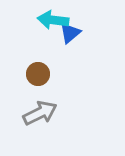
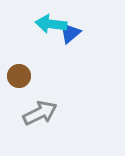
cyan arrow: moved 2 px left, 4 px down
brown circle: moved 19 px left, 2 px down
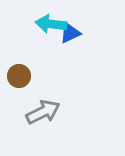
blue triangle: rotated 15 degrees clockwise
gray arrow: moved 3 px right, 1 px up
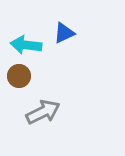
cyan arrow: moved 25 px left, 21 px down
blue triangle: moved 6 px left
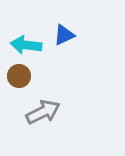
blue triangle: moved 2 px down
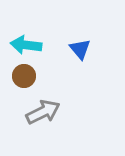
blue triangle: moved 16 px right, 14 px down; rotated 45 degrees counterclockwise
brown circle: moved 5 px right
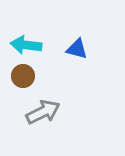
blue triangle: moved 3 px left; rotated 35 degrees counterclockwise
brown circle: moved 1 px left
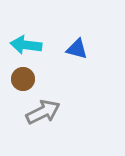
brown circle: moved 3 px down
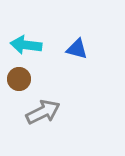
brown circle: moved 4 px left
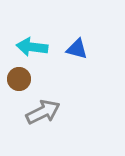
cyan arrow: moved 6 px right, 2 px down
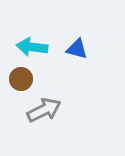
brown circle: moved 2 px right
gray arrow: moved 1 px right, 2 px up
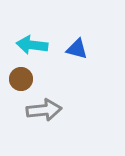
cyan arrow: moved 2 px up
gray arrow: rotated 20 degrees clockwise
